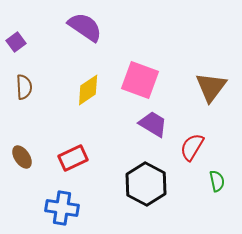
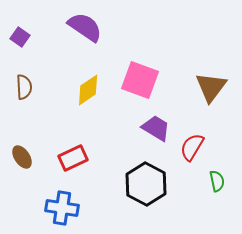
purple square: moved 4 px right, 5 px up; rotated 18 degrees counterclockwise
purple trapezoid: moved 3 px right, 4 px down
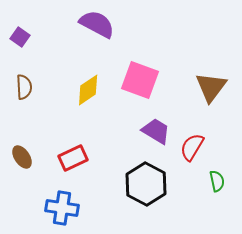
purple semicircle: moved 12 px right, 3 px up; rotated 6 degrees counterclockwise
purple trapezoid: moved 3 px down
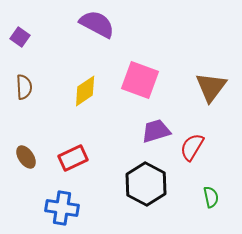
yellow diamond: moved 3 px left, 1 px down
purple trapezoid: rotated 48 degrees counterclockwise
brown ellipse: moved 4 px right
green semicircle: moved 6 px left, 16 px down
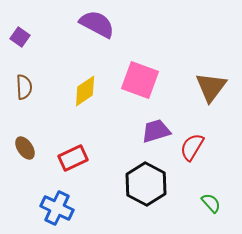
brown ellipse: moved 1 px left, 9 px up
green semicircle: moved 6 px down; rotated 30 degrees counterclockwise
blue cross: moved 5 px left; rotated 16 degrees clockwise
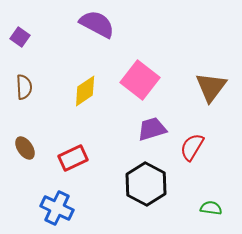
pink square: rotated 18 degrees clockwise
purple trapezoid: moved 4 px left, 2 px up
green semicircle: moved 5 px down; rotated 40 degrees counterclockwise
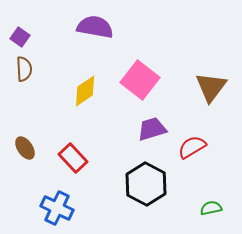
purple semicircle: moved 2 px left, 3 px down; rotated 18 degrees counterclockwise
brown semicircle: moved 18 px up
red semicircle: rotated 28 degrees clockwise
red rectangle: rotated 72 degrees clockwise
green semicircle: rotated 20 degrees counterclockwise
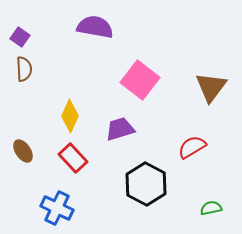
yellow diamond: moved 15 px left, 25 px down; rotated 32 degrees counterclockwise
purple trapezoid: moved 32 px left
brown ellipse: moved 2 px left, 3 px down
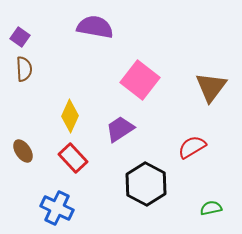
purple trapezoid: rotated 16 degrees counterclockwise
